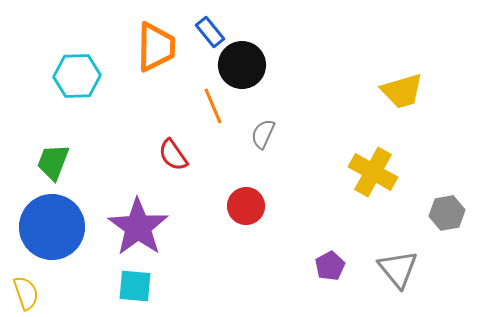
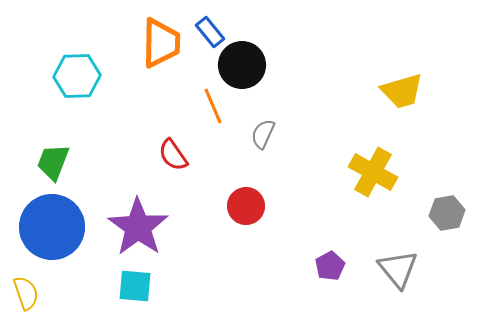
orange trapezoid: moved 5 px right, 4 px up
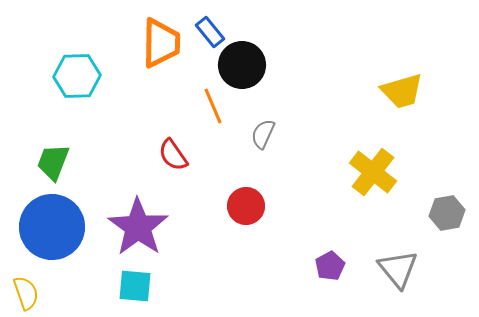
yellow cross: rotated 9 degrees clockwise
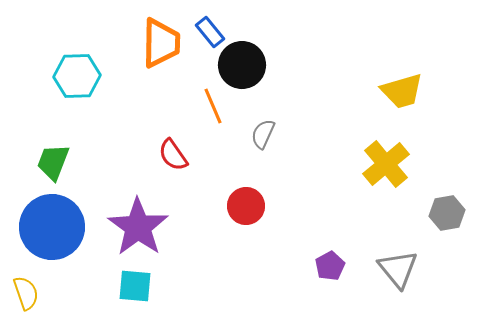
yellow cross: moved 13 px right, 8 px up; rotated 12 degrees clockwise
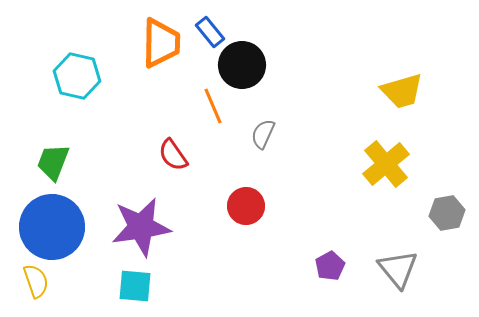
cyan hexagon: rotated 15 degrees clockwise
purple star: moved 3 px right; rotated 28 degrees clockwise
yellow semicircle: moved 10 px right, 12 px up
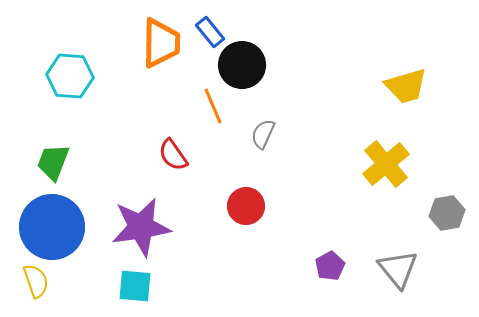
cyan hexagon: moved 7 px left; rotated 9 degrees counterclockwise
yellow trapezoid: moved 4 px right, 5 px up
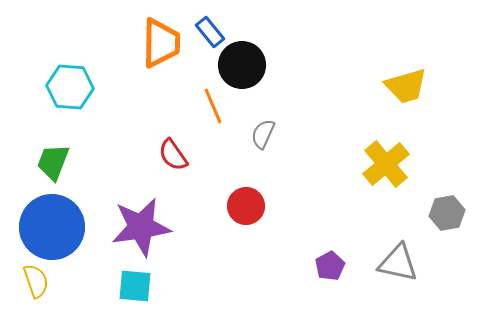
cyan hexagon: moved 11 px down
gray triangle: moved 6 px up; rotated 39 degrees counterclockwise
